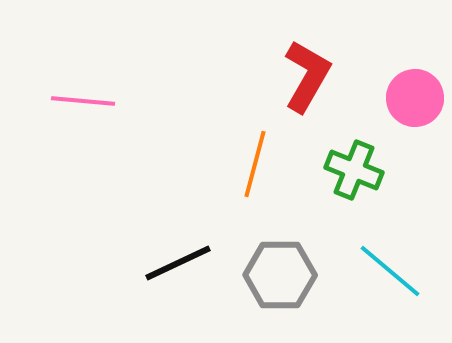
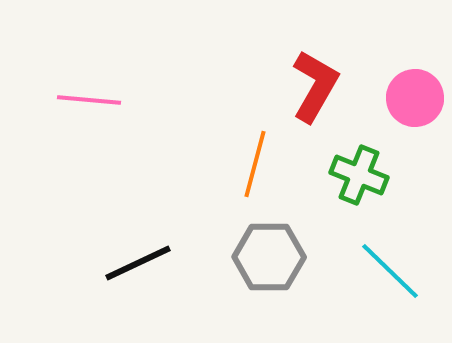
red L-shape: moved 8 px right, 10 px down
pink line: moved 6 px right, 1 px up
green cross: moved 5 px right, 5 px down
black line: moved 40 px left
cyan line: rotated 4 degrees clockwise
gray hexagon: moved 11 px left, 18 px up
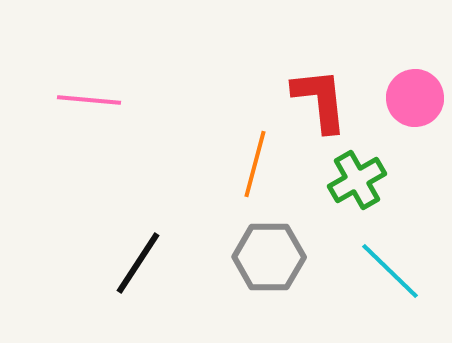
red L-shape: moved 5 px right, 14 px down; rotated 36 degrees counterclockwise
green cross: moved 2 px left, 5 px down; rotated 38 degrees clockwise
black line: rotated 32 degrees counterclockwise
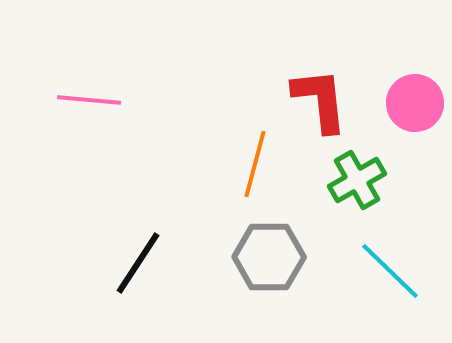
pink circle: moved 5 px down
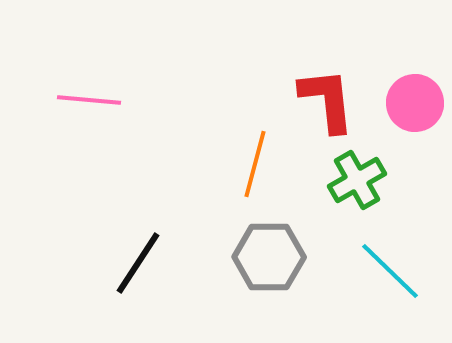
red L-shape: moved 7 px right
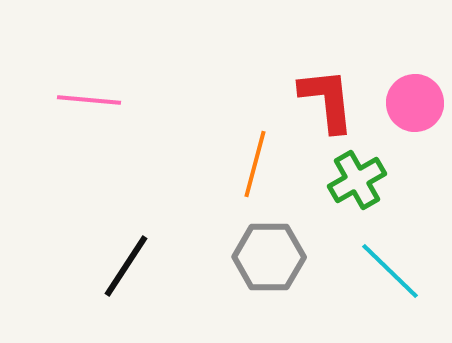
black line: moved 12 px left, 3 px down
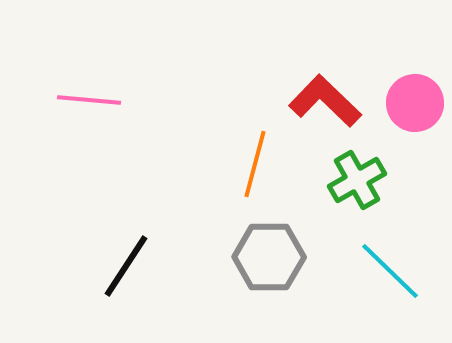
red L-shape: moved 2 px left, 1 px down; rotated 40 degrees counterclockwise
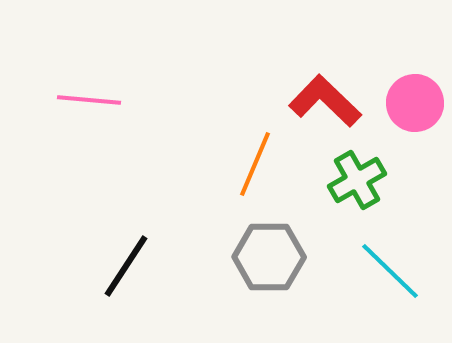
orange line: rotated 8 degrees clockwise
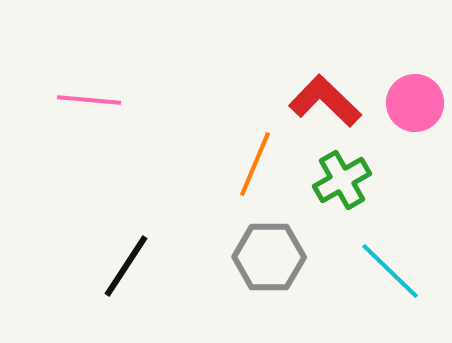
green cross: moved 15 px left
